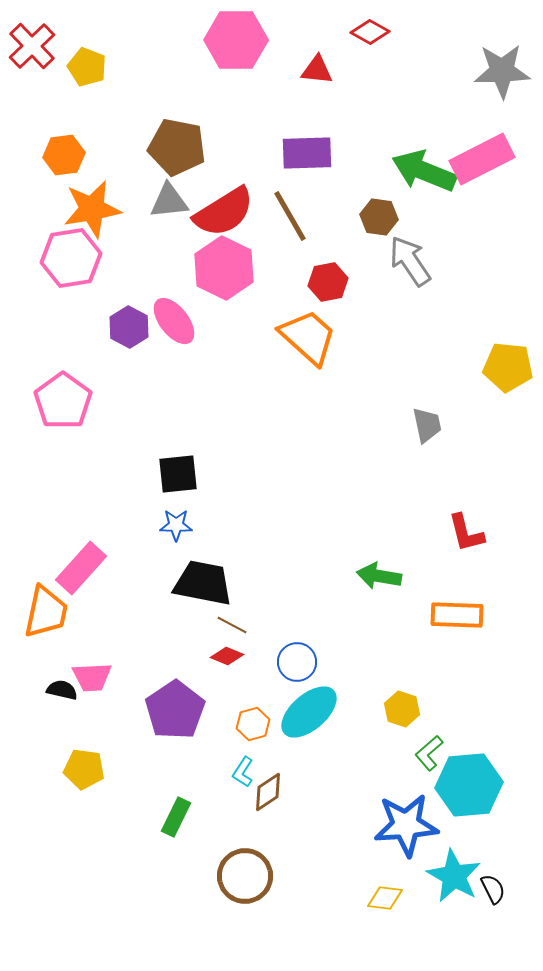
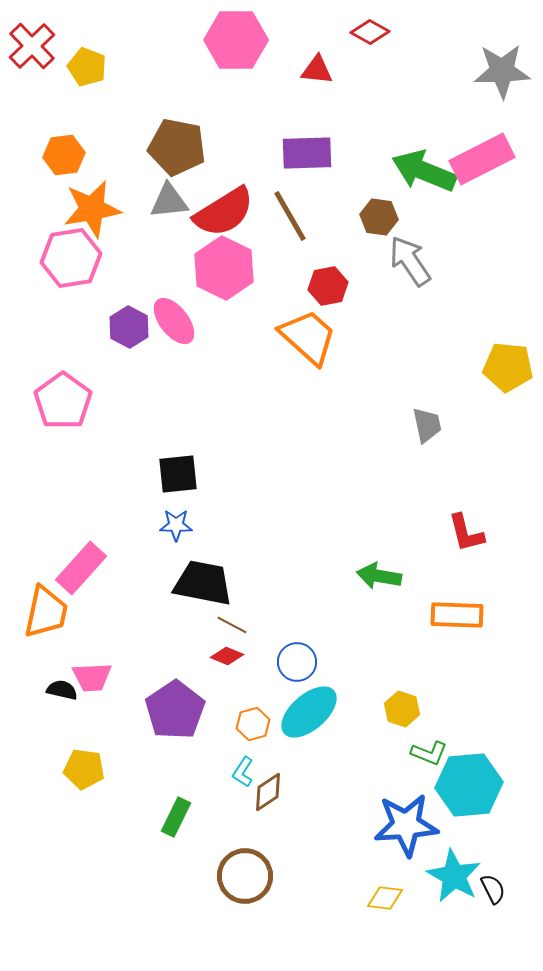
red hexagon at (328, 282): moved 4 px down
green L-shape at (429, 753): rotated 117 degrees counterclockwise
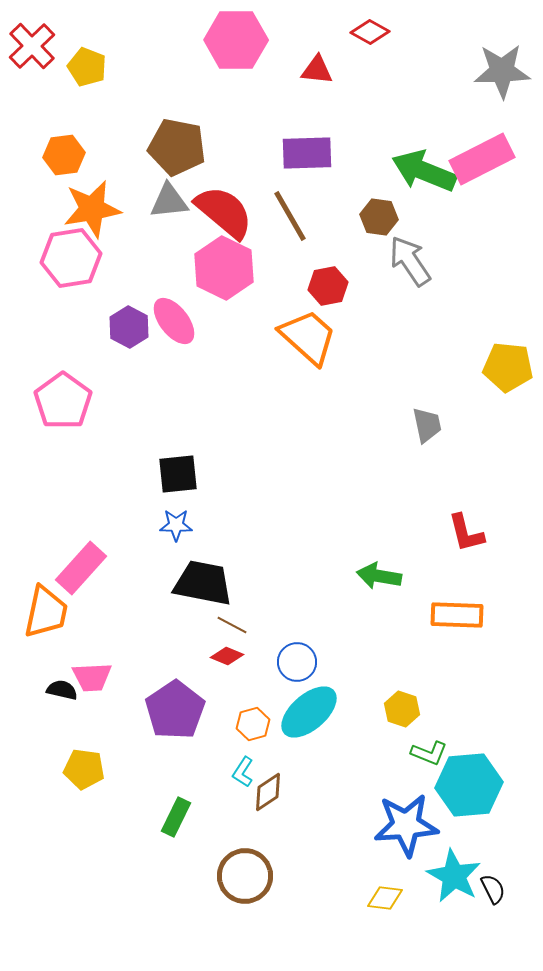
red semicircle at (224, 212): rotated 108 degrees counterclockwise
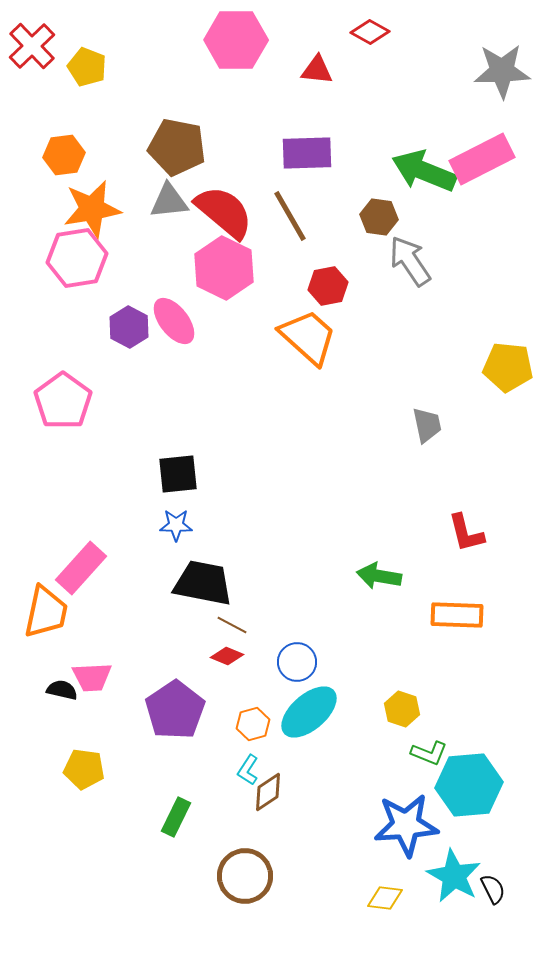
pink hexagon at (71, 258): moved 6 px right
cyan L-shape at (243, 772): moved 5 px right, 2 px up
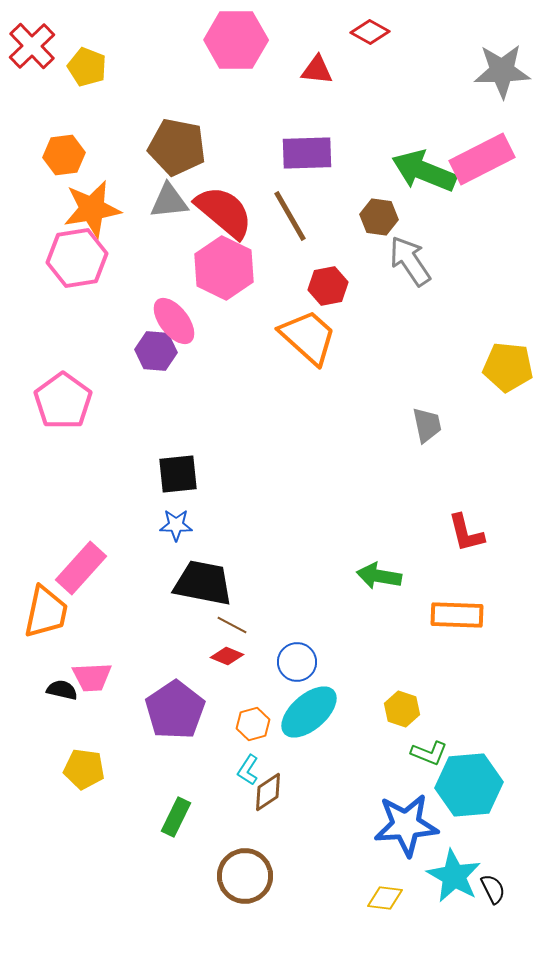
purple hexagon at (129, 327): moved 27 px right, 24 px down; rotated 24 degrees counterclockwise
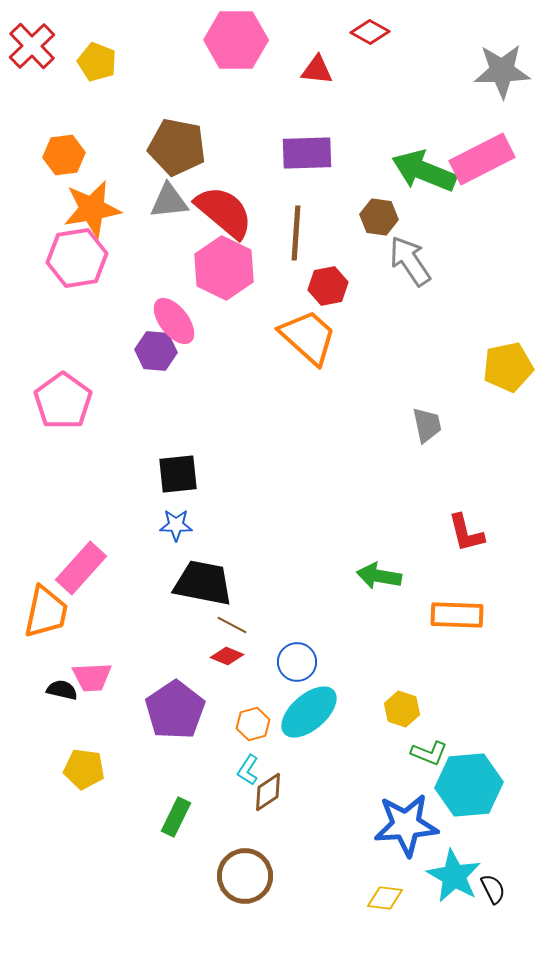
yellow pentagon at (87, 67): moved 10 px right, 5 px up
brown line at (290, 216): moved 6 px right, 17 px down; rotated 34 degrees clockwise
yellow pentagon at (508, 367): rotated 18 degrees counterclockwise
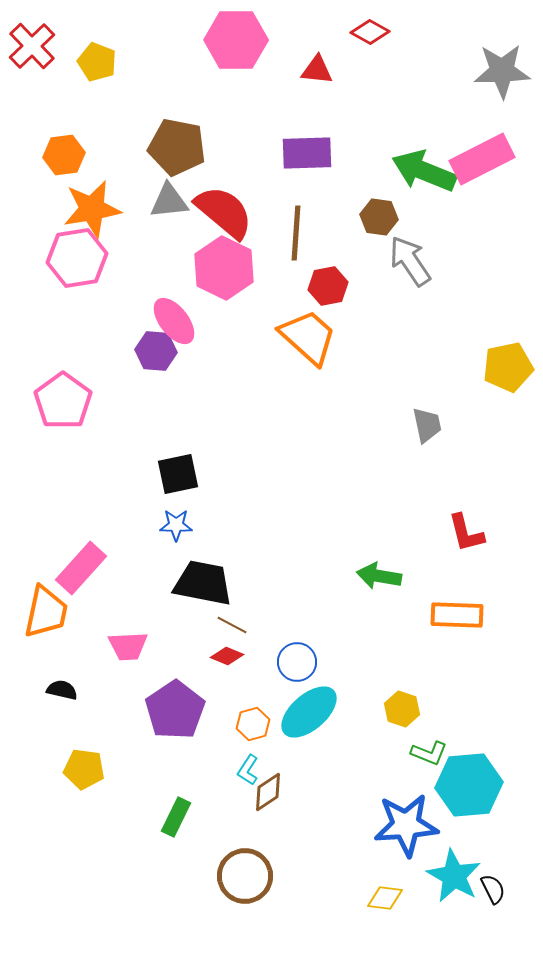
black square at (178, 474): rotated 6 degrees counterclockwise
pink trapezoid at (92, 677): moved 36 px right, 31 px up
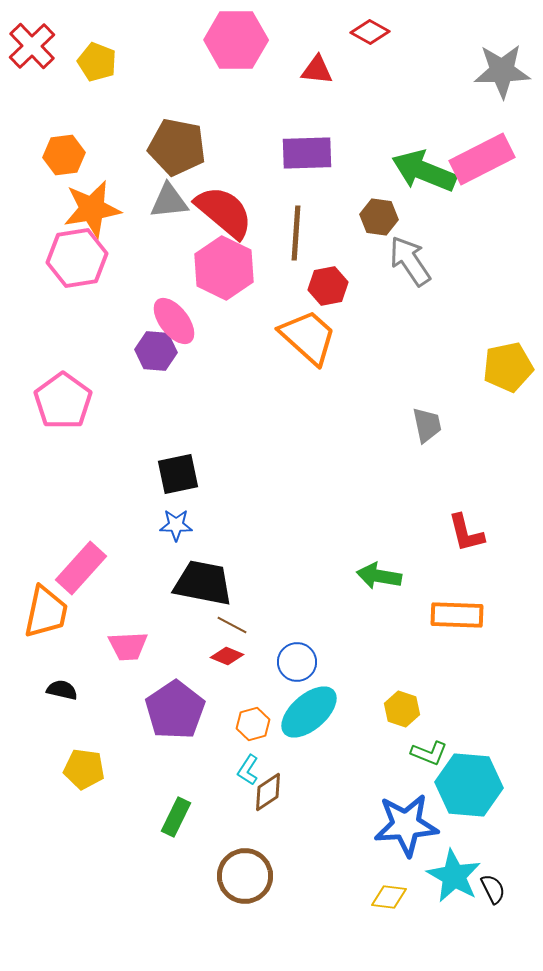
cyan hexagon at (469, 785): rotated 10 degrees clockwise
yellow diamond at (385, 898): moved 4 px right, 1 px up
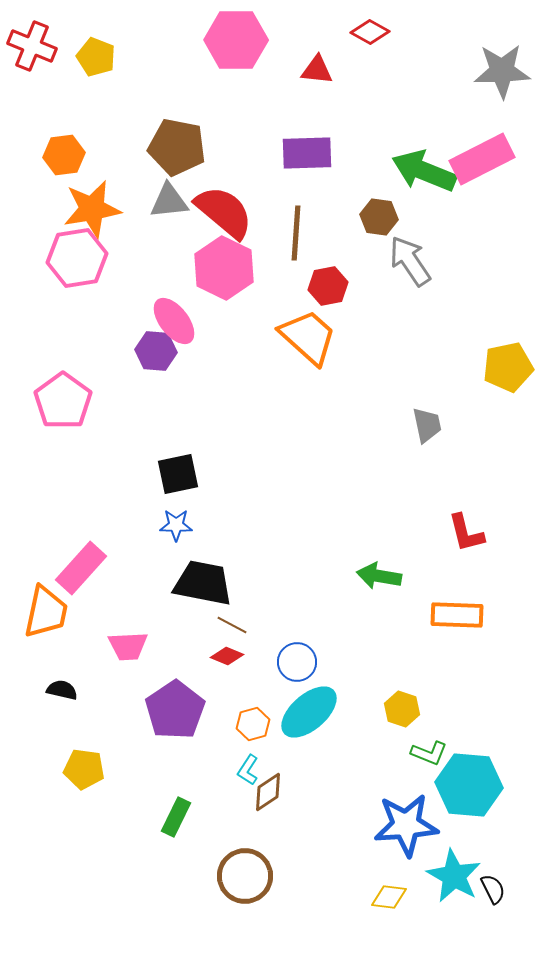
red cross at (32, 46): rotated 24 degrees counterclockwise
yellow pentagon at (97, 62): moved 1 px left, 5 px up
